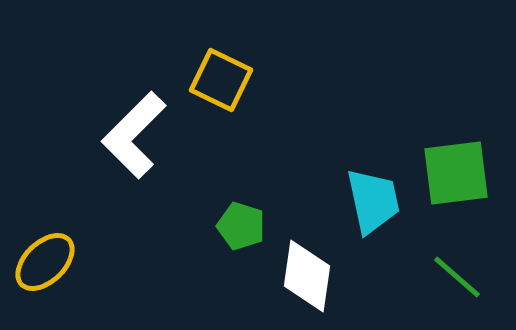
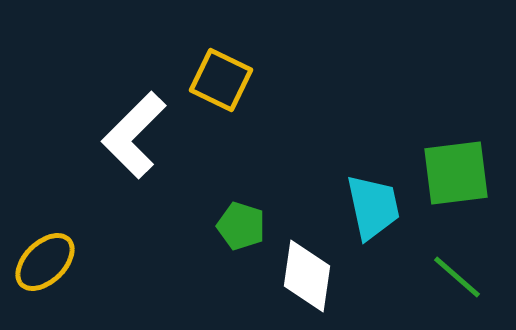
cyan trapezoid: moved 6 px down
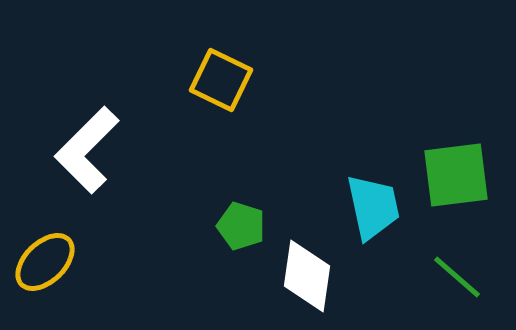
white L-shape: moved 47 px left, 15 px down
green square: moved 2 px down
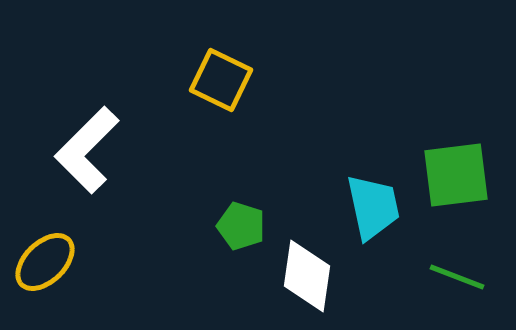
green line: rotated 20 degrees counterclockwise
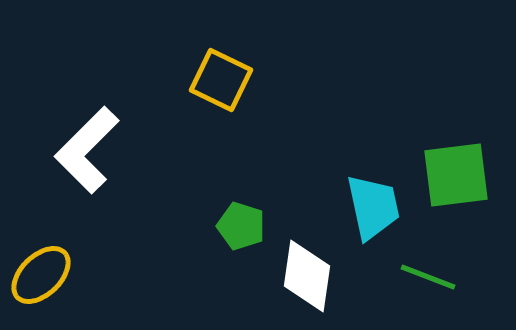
yellow ellipse: moved 4 px left, 13 px down
green line: moved 29 px left
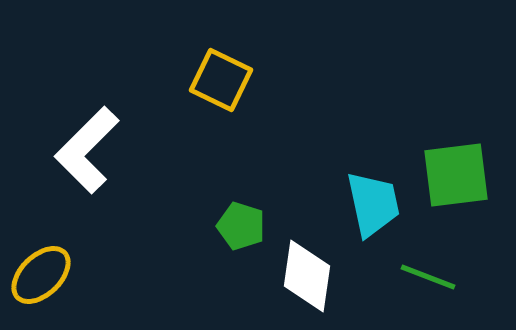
cyan trapezoid: moved 3 px up
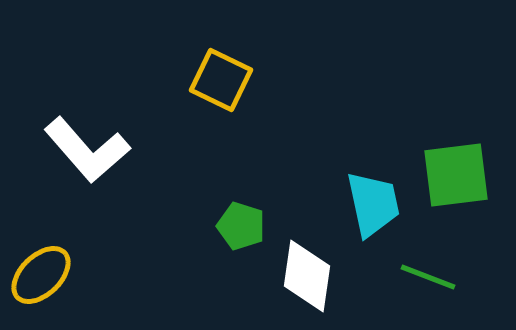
white L-shape: rotated 86 degrees counterclockwise
